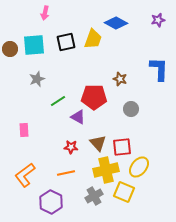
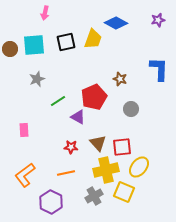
red pentagon: rotated 25 degrees counterclockwise
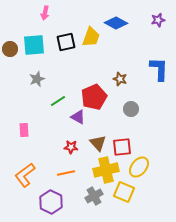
yellow trapezoid: moved 2 px left, 2 px up
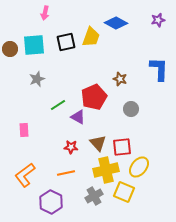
green line: moved 4 px down
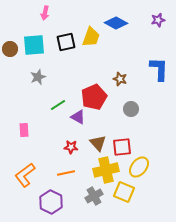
gray star: moved 1 px right, 2 px up
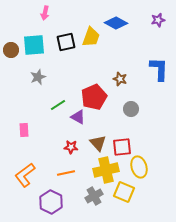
brown circle: moved 1 px right, 1 px down
yellow ellipse: rotated 55 degrees counterclockwise
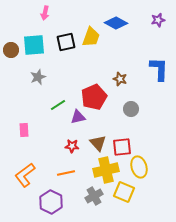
purple triangle: rotated 42 degrees counterclockwise
red star: moved 1 px right, 1 px up
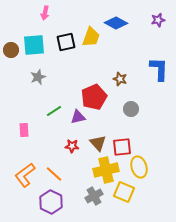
green line: moved 4 px left, 6 px down
orange line: moved 12 px left, 1 px down; rotated 54 degrees clockwise
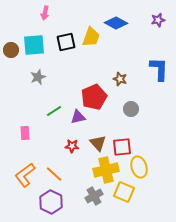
pink rectangle: moved 1 px right, 3 px down
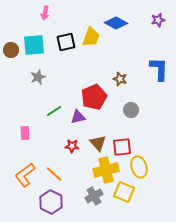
gray circle: moved 1 px down
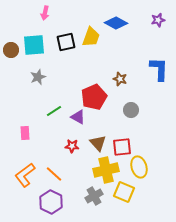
purple triangle: rotated 42 degrees clockwise
